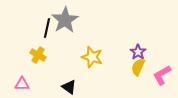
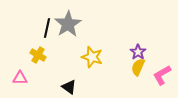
gray star: moved 3 px right, 4 px down
pink triangle: moved 2 px left, 6 px up
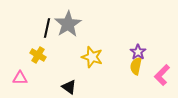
yellow semicircle: moved 2 px left, 1 px up; rotated 12 degrees counterclockwise
pink L-shape: rotated 15 degrees counterclockwise
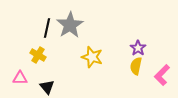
gray star: moved 2 px right, 1 px down
purple star: moved 4 px up
black triangle: moved 22 px left; rotated 14 degrees clockwise
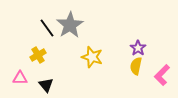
black line: rotated 48 degrees counterclockwise
yellow cross: rotated 28 degrees clockwise
black triangle: moved 1 px left, 2 px up
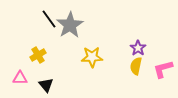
black line: moved 2 px right, 9 px up
yellow star: rotated 20 degrees counterclockwise
pink L-shape: moved 1 px right, 6 px up; rotated 30 degrees clockwise
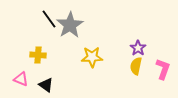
yellow cross: rotated 35 degrees clockwise
pink L-shape: rotated 125 degrees clockwise
pink triangle: moved 1 px right, 1 px down; rotated 21 degrees clockwise
black triangle: rotated 14 degrees counterclockwise
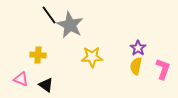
black line: moved 4 px up
gray star: rotated 12 degrees counterclockwise
